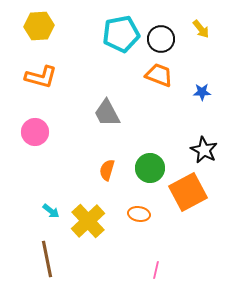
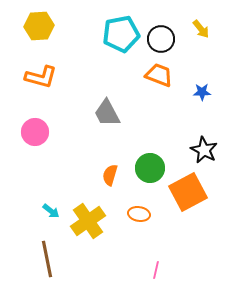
orange semicircle: moved 3 px right, 5 px down
yellow cross: rotated 8 degrees clockwise
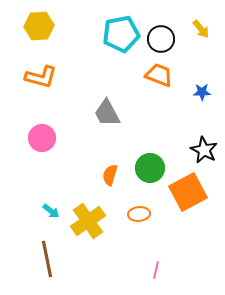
pink circle: moved 7 px right, 6 px down
orange ellipse: rotated 15 degrees counterclockwise
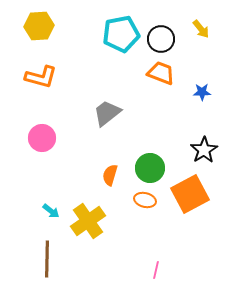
orange trapezoid: moved 2 px right, 2 px up
gray trapezoid: rotated 80 degrees clockwise
black star: rotated 12 degrees clockwise
orange square: moved 2 px right, 2 px down
orange ellipse: moved 6 px right, 14 px up; rotated 20 degrees clockwise
brown line: rotated 12 degrees clockwise
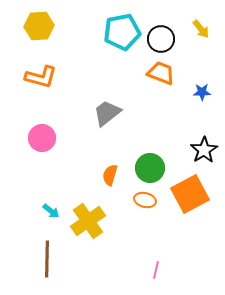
cyan pentagon: moved 1 px right, 2 px up
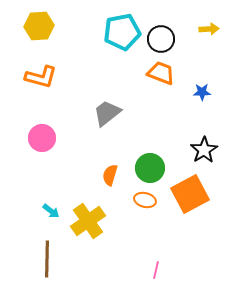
yellow arrow: moved 8 px right; rotated 54 degrees counterclockwise
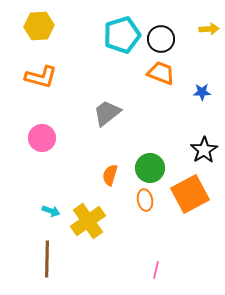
cyan pentagon: moved 3 px down; rotated 6 degrees counterclockwise
orange ellipse: rotated 65 degrees clockwise
cyan arrow: rotated 18 degrees counterclockwise
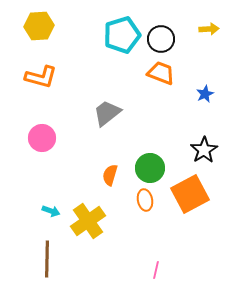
blue star: moved 3 px right, 2 px down; rotated 24 degrees counterclockwise
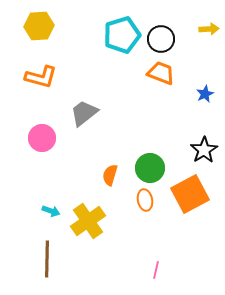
gray trapezoid: moved 23 px left
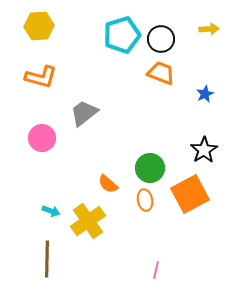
orange semicircle: moved 2 px left, 9 px down; rotated 65 degrees counterclockwise
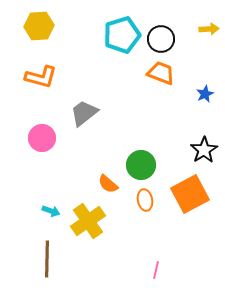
green circle: moved 9 px left, 3 px up
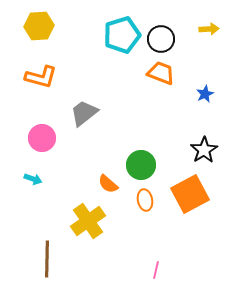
cyan arrow: moved 18 px left, 32 px up
